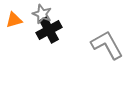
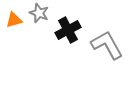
gray star: moved 3 px left, 1 px up
black cross: moved 19 px right
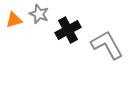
gray star: moved 1 px down
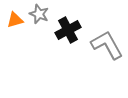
orange triangle: moved 1 px right
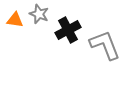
orange triangle: rotated 24 degrees clockwise
gray L-shape: moved 2 px left; rotated 8 degrees clockwise
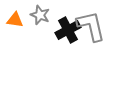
gray star: moved 1 px right, 1 px down
gray L-shape: moved 14 px left, 19 px up; rotated 8 degrees clockwise
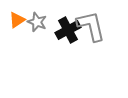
gray star: moved 3 px left, 7 px down
orange triangle: moved 2 px right; rotated 42 degrees counterclockwise
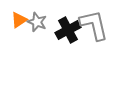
orange triangle: moved 2 px right
gray L-shape: moved 3 px right, 1 px up
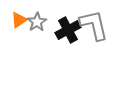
gray star: rotated 18 degrees clockwise
